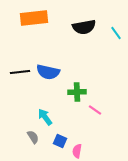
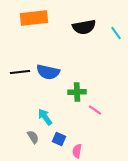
blue square: moved 1 px left, 2 px up
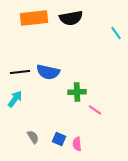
black semicircle: moved 13 px left, 9 px up
cyan arrow: moved 30 px left, 18 px up; rotated 72 degrees clockwise
pink semicircle: moved 7 px up; rotated 16 degrees counterclockwise
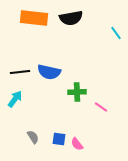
orange rectangle: rotated 12 degrees clockwise
blue semicircle: moved 1 px right
pink line: moved 6 px right, 3 px up
blue square: rotated 16 degrees counterclockwise
pink semicircle: rotated 32 degrees counterclockwise
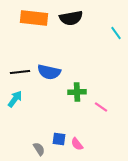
gray semicircle: moved 6 px right, 12 px down
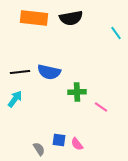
blue square: moved 1 px down
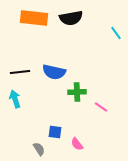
blue semicircle: moved 5 px right
cyan arrow: rotated 54 degrees counterclockwise
blue square: moved 4 px left, 8 px up
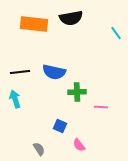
orange rectangle: moved 6 px down
pink line: rotated 32 degrees counterclockwise
blue square: moved 5 px right, 6 px up; rotated 16 degrees clockwise
pink semicircle: moved 2 px right, 1 px down
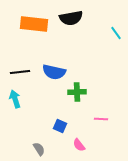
pink line: moved 12 px down
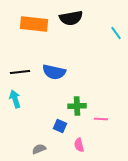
green cross: moved 14 px down
pink semicircle: rotated 24 degrees clockwise
gray semicircle: rotated 80 degrees counterclockwise
